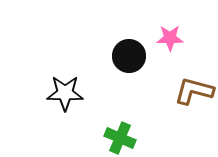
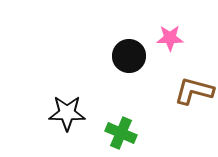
black star: moved 2 px right, 20 px down
green cross: moved 1 px right, 5 px up
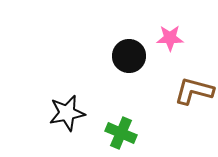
black star: rotated 12 degrees counterclockwise
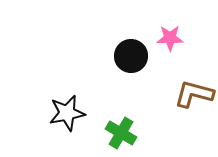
black circle: moved 2 px right
brown L-shape: moved 3 px down
green cross: rotated 8 degrees clockwise
